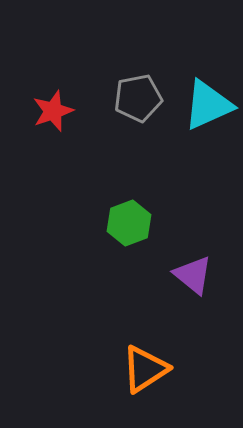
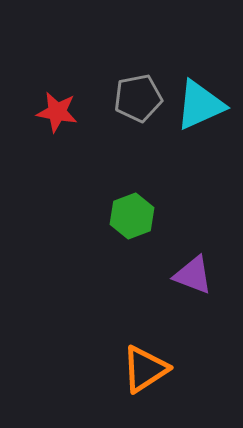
cyan triangle: moved 8 px left
red star: moved 4 px right, 1 px down; rotated 30 degrees clockwise
green hexagon: moved 3 px right, 7 px up
purple triangle: rotated 18 degrees counterclockwise
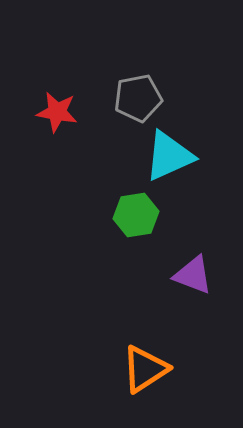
cyan triangle: moved 31 px left, 51 px down
green hexagon: moved 4 px right, 1 px up; rotated 12 degrees clockwise
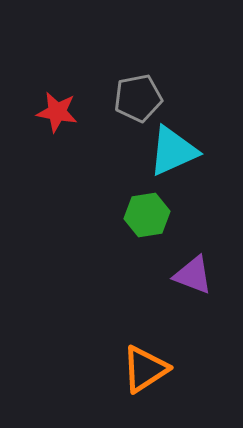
cyan triangle: moved 4 px right, 5 px up
green hexagon: moved 11 px right
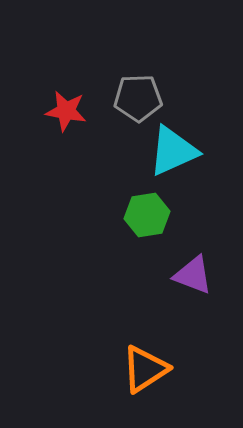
gray pentagon: rotated 9 degrees clockwise
red star: moved 9 px right, 1 px up
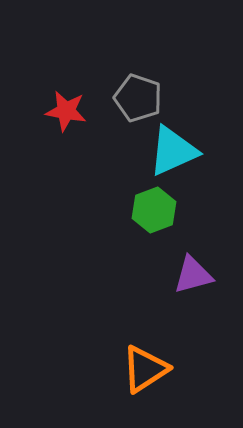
gray pentagon: rotated 21 degrees clockwise
green hexagon: moved 7 px right, 5 px up; rotated 12 degrees counterclockwise
purple triangle: rotated 36 degrees counterclockwise
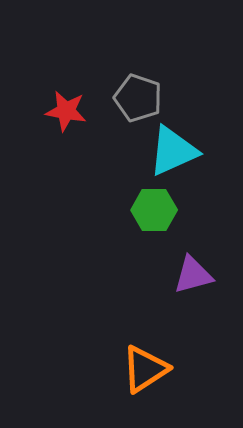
green hexagon: rotated 21 degrees clockwise
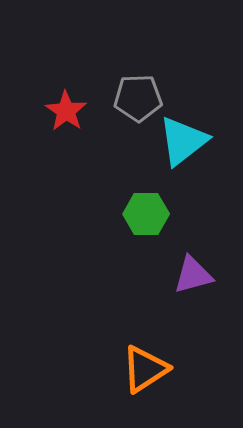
gray pentagon: rotated 21 degrees counterclockwise
red star: rotated 24 degrees clockwise
cyan triangle: moved 10 px right, 10 px up; rotated 14 degrees counterclockwise
green hexagon: moved 8 px left, 4 px down
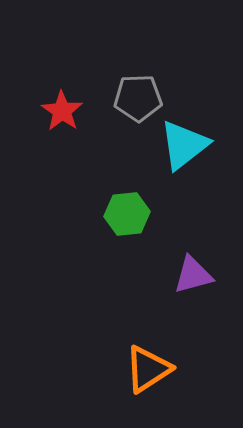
red star: moved 4 px left
cyan triangle: moved 1 px right, 4 px down
green hexagon: moved 19 px left; rotated 6 degrees counterclockwise
orange triangle: moved 3 px right
